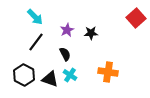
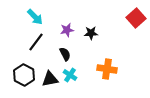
purple star: rotated 16 degrees clockwise
orange cross: moved 1 px left, 3 px up
black triangle: rotated 30 degrees counterclockwise
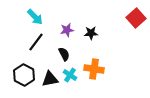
black semicircle: moved 1 px left
orange cross: moved 13 px left
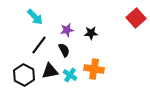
black line: moved 3 px right, 3 px down
black semicircle: moved 4 px up
black triangle: moved 8 px up
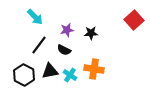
red square: moved 2 px left, 2 px down
black semicircle: rotated 144 degrees clockwise
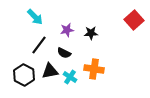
black semicircle: moved 3 px down
cyan cross: moved 2 px down
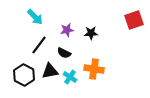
red square: rotated 24 degrees clockwise
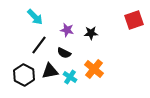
purple star: rotated 24 degrees clockwise
orange cross: rotated 30 degrees clockwise
